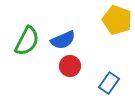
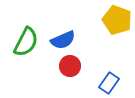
green semicircle: moved 1 px left, 1 px down
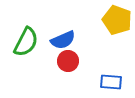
red circle: moved 2 px left, 5 px up
blue rectangle: moved 2 px right, 1 px up; rotated 60 degrees clockwise
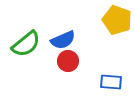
green semicircle: moved 2 px down; rotated 24 degrees clockwise
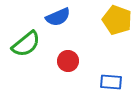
blue semicircle: moved 5 px left, 23 px up
